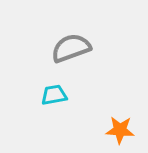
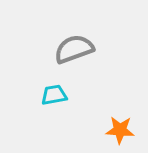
gray semicircle: moved 3 px right, 1 px down
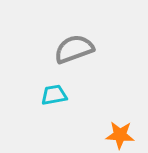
orange star: moved 5 px down
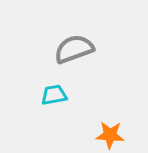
orange star: moved 10 px left
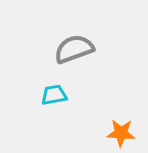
orange star: moved 11 px right, 2 px up
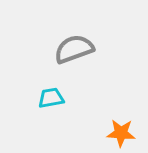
cyan trapezoid: moved 3 px left, 3 px down
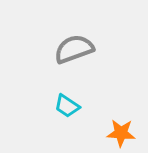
cyan trapezoid: moved 16 px right, 8 px down; rotated 136 degrees counterclockwise
